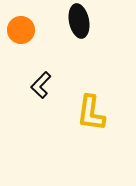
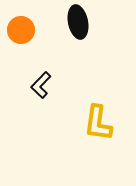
black ellipse: moved 1 px left, 1 px down
yellow L-shape: moved 7 px right, 10 px down
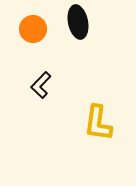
orange circle: moved 12 px right, 1 px up
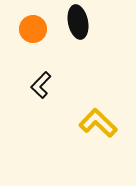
yellow L-shape: rotated 126 degrees clockwise
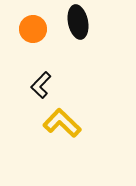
yellow L-shape: moved 36 px left
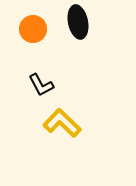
black L-shape: rotated 72 degrees counterclockwise
